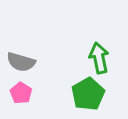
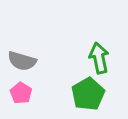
gray semicircle: moved 1 px right, 1 px up
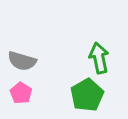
green pentagon: moved 1 px left, 1 px down
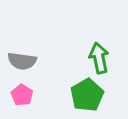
gray semicircle: rotated 8 degrees counterclockwise
pink pentagon: moved 1 px right, 2 px down
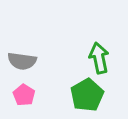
pink pentagon: moved 2 px right
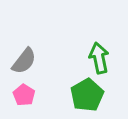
gray semicircle: moved 2 px right; rotated 60 degrees counterclockwise
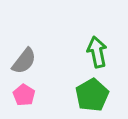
green arrow: moved 2 px left, 6 px up
green pentagon: moved 5 px right
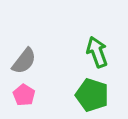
green arrow: rotated 8 degrees counterclockwise
green pentagon: rotated 24 degrees counterclockwise
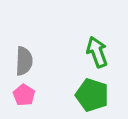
gray semicircle: rotated 36 degrees counterclockwise
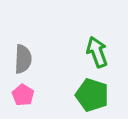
gray semicircle: moved 1 px left, 2 px up
pink pentagon: moved 1 px left
